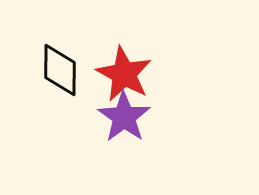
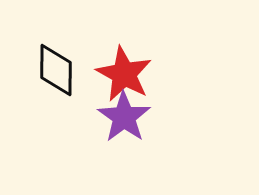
black diamond: moved 4 px left
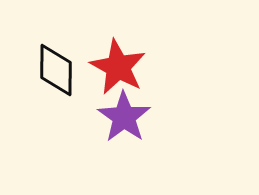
red star: moved 6 px left, 7 px up
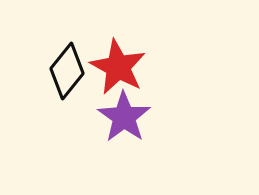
black diamond: moved 11 px right, 1 px down; rotated 38 degrees clockwise
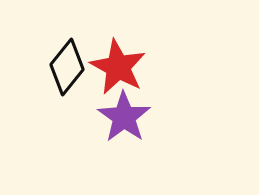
black diamond: moved 4 px up
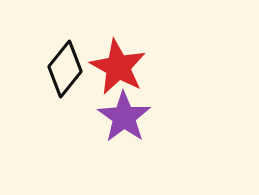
black diamond: moved 2 px left, 2 px down
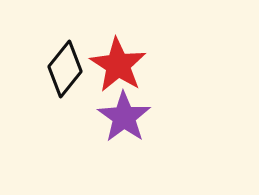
red star: moved 2 px up; rotated 4 degrees clockwise
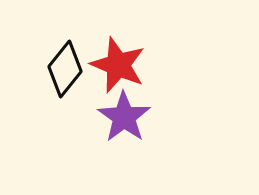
red star: rotated 10 degrees counterclockwise
